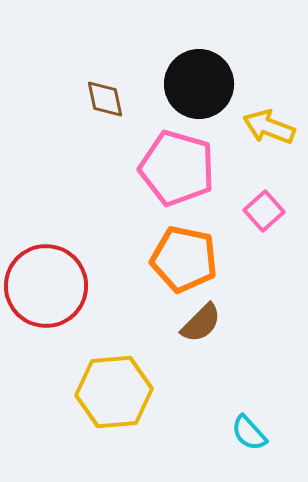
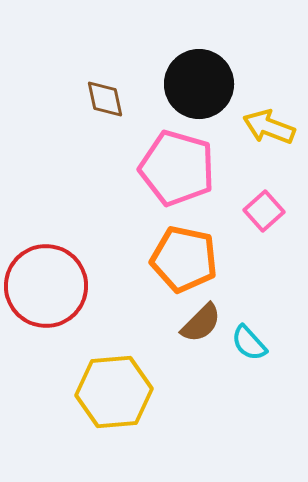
cyan semicircle: moved 90 px up
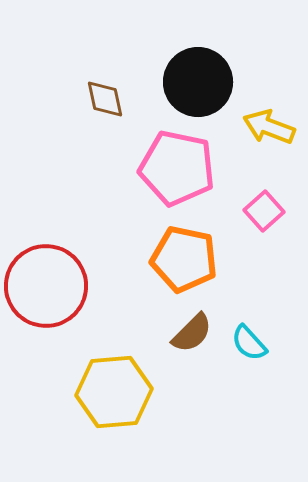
black circle: moved 1 px left, 2 px up
pink pentagon: rotated 4 degrees counterclockwise
brown semicircle: moved 9 px left, 10 px down
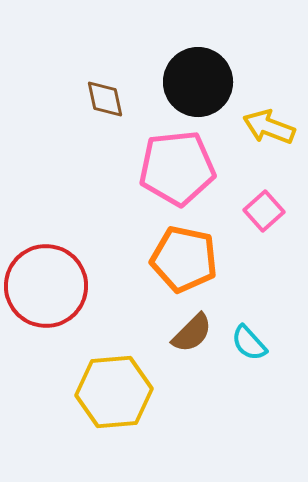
pink pentagon: rotated 18 degrees counterclockwise
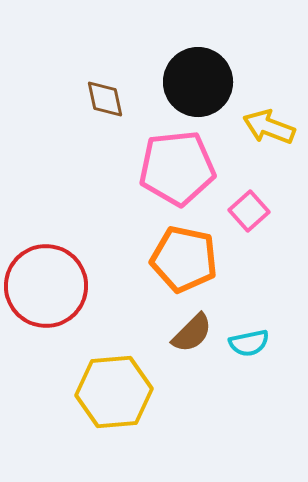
pink square: moved 15 px left
cyan semicircle: rotated 60 degrees counterclockwise
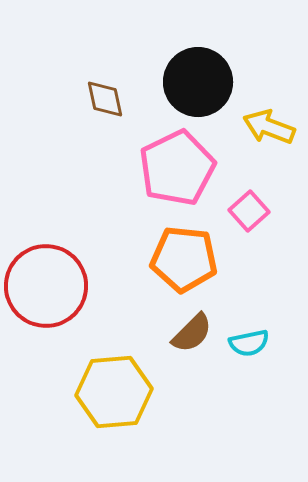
pink pentagon: rotated 20 degrees counterclockwise
orange pentagon: rotated 6 degrees counterclockwise
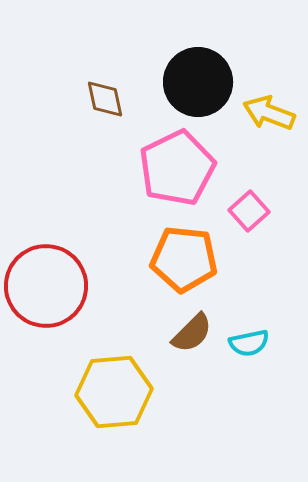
yellow arrow: moved 14 px up
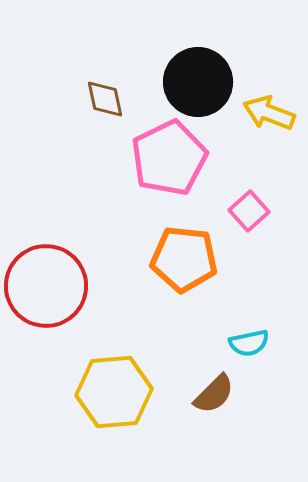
pink pentagon: moved 8 px left, 10 px up
brown semicircle: moved 22 px right, 61 px down
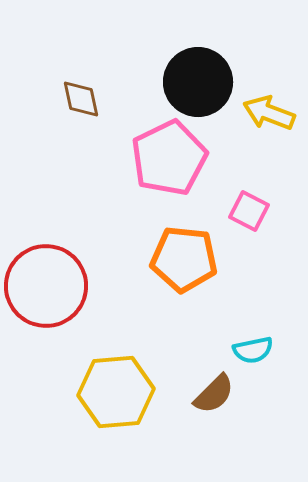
brown diamond: moved 24 px left
pink square: rotated 21 degrees counterclockwise
cyan semicircle: moved 4 px right, 7 px down
yellow hexagon: moved 2 px right
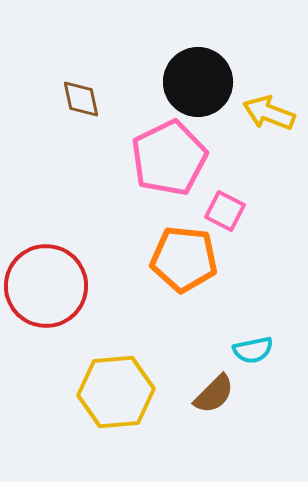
pink square: moved 24 px left
